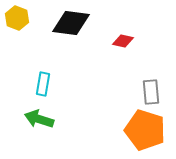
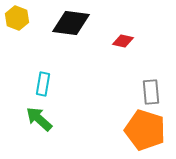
green arrow: rotated 24 degrees clockwise
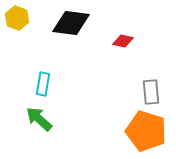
orange pentagon: moved 1 px right, 1 px down
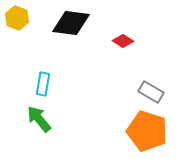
red diamond: rotated 20 degrees clockwise
gray rectangle: rotated 55 degrees counterclockwise
green arrow: rotated 8 degrees clockwise
orange pentagon: moved 1 px right
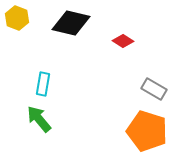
black diamond: rotated 6 degrees clockwise
gray rectangle: moved 3 px right, 3 px up
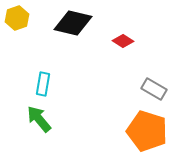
yellow hexagon: rotated 20 degrees clockwise
black diamond: moved 2 px right
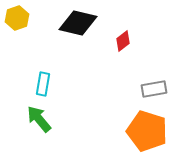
black diamond: moved 5 px right
red diamond: rotated 70 degrees counterclockwise
gray rectangle: rotated 40 degrees counterclockwise
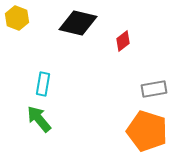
yellow hexagon: rotated 20 degrees counterclockwise
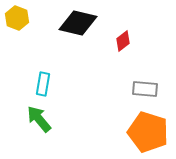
gray rectangle: moved 9 px left; rotated 15 degrees clockwise
orange pentagon: moved 1 px right, 1 px down
